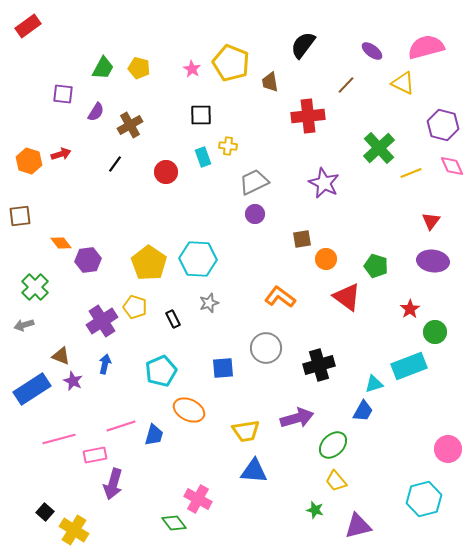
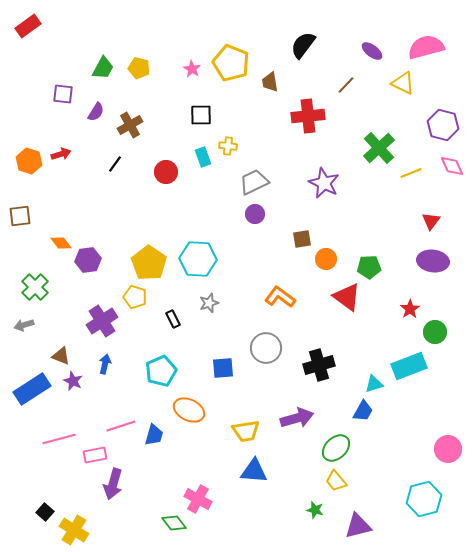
green pentagon at (376, 266): moved 7 px left, 1 px down; rotated 20 degrees counterclockwise
yellow pentagon at (135, 307): moved 10 px up
green ellipse at (333, 445): moved 3 px right, 3 px down
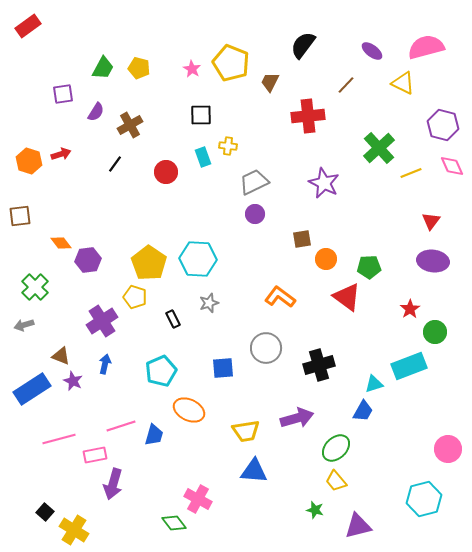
brown trapezoid at (270, 82): rotated 35 degrees clockwise
purple square at (63, 94): rotated 15 degrees counterclockwise
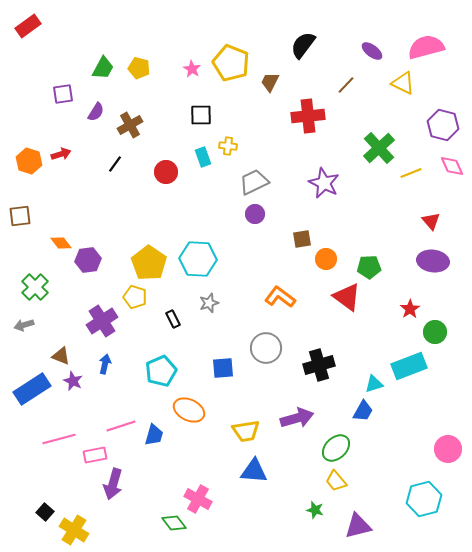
red triangle at (431, 221): rotated 18 degrees counterclockwise
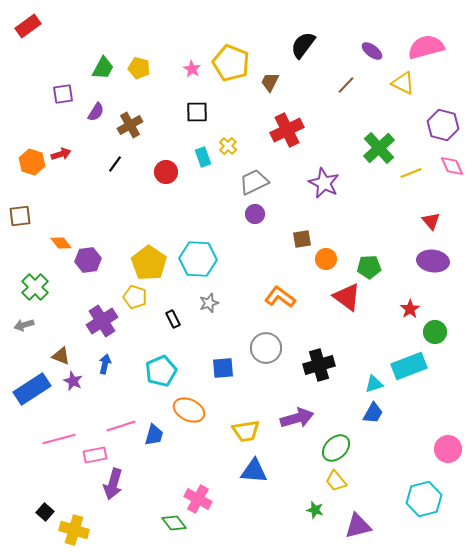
black square at (201, 115): moved 4 px left, 3 px up
red cross at (308, 116): moved 21 px left, 14 px down; rotated 20 degrees counterclockwise
yellow cross at (228, 146): rotated 36 degrees clockwise
orange hexagon at (29, 161): moved 3 px right, 1 px down
blue trapezoid at (363, 411): moved 10 px right, 2 px down
yellow cross at (74, 530): rotated 16 degrees counterclockwise
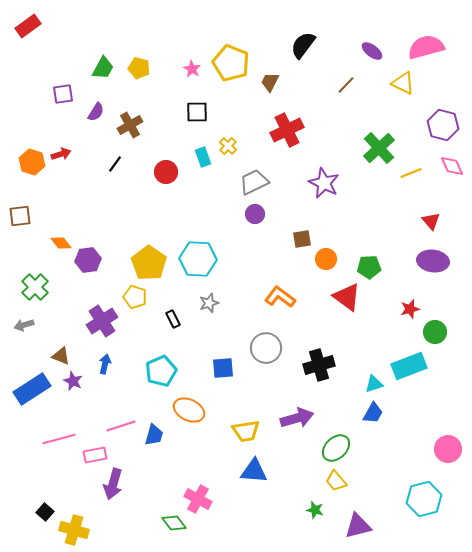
red star at (410, 309): rotated 18 degrees clockwise
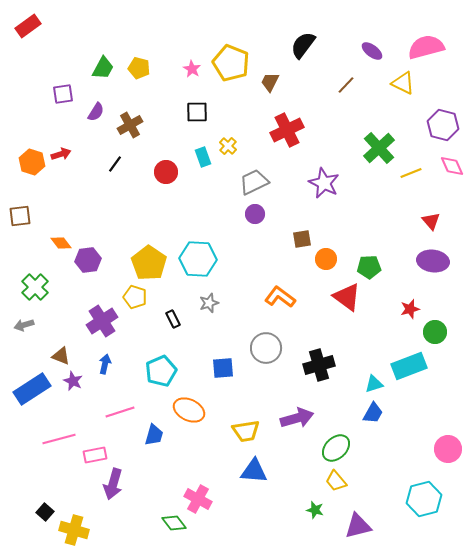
pink line at (121, 426): moved 1 px left, 14 px up
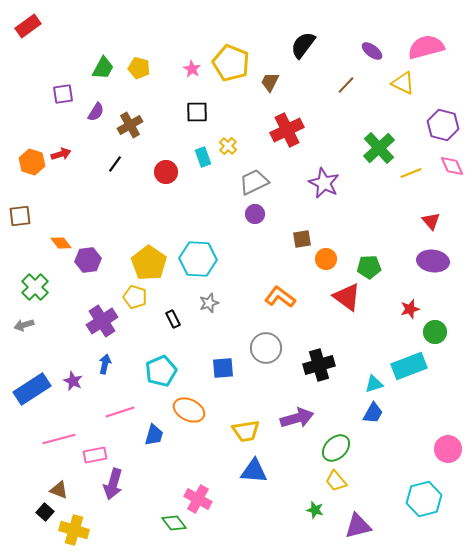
brown triangle at (61, 356): moved 2 px left, 134 px down
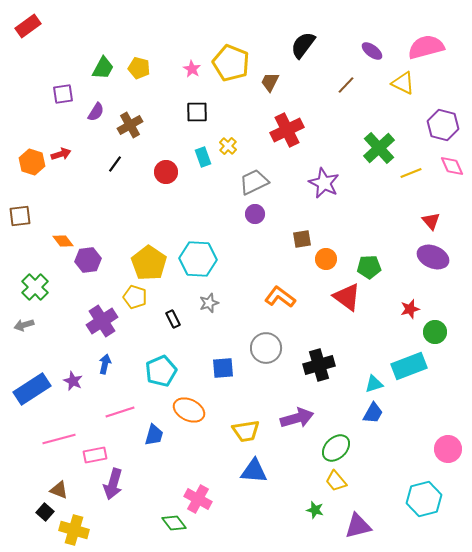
orange diamond at (61, 243): moved 2 px right, 2 px up
purple ellipse at (433, 261): moved 4 px up; rotated 16 degrees clockwise
